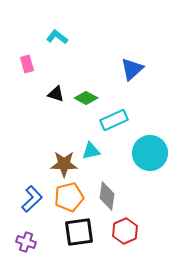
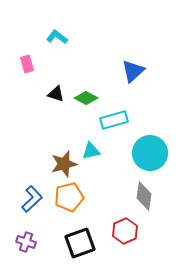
blue triangle: moved 1 px right, 2 px down
cyan rectangle: rotated 8 degrees clockwise
brown star: rotated 16 degrees counterclockwise
gray diamond: moved 37 px right
black square: moved 1 px right, 11 px down; rotated 12 degrees counterclockwise
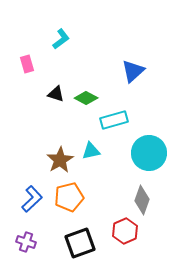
cyan L-shape: moved 4 px right, 2 px down; rotated 105 degrees clockwise
cyan circle: moved 1 px left
brown star: moved 4 px left, 4 px up; rotated 16 degrees counterclockwise
gray diamond: moved 2 px left, 4 px down; rotated 12 degrees clockwise
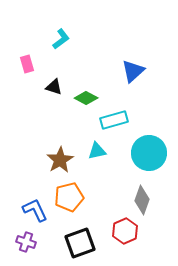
black triangle: moved 2 px left, 7 px up
cyan triangle: moved 6 px right
blue L-shape: moved 3 px right, 11 px down; rotated 72 degrees counterclockwise
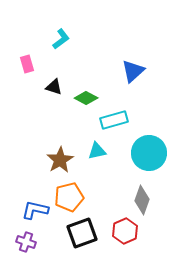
blue L-shape: rotated 52 degrees counterclockwise
black square: moved 2 px right, 10 px up
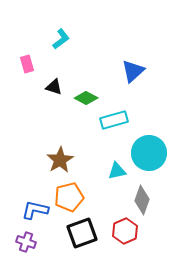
cyan triangle: moved 20 px right, 20 px down
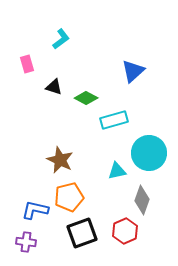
brown star: rotated 16 degrees counterclockwise
purple cross: rotated 12 degrees counterclockwise
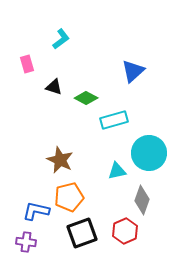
blue L-shape: moved 1 px right, 1 px down
